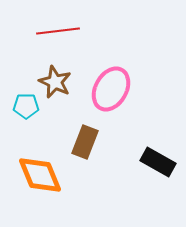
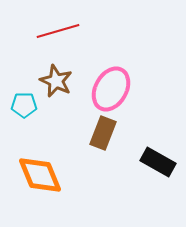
red line: rotated 9 degrees counterclockwise
brown star: moved 1 px right, 1 px up
cyan pentagon: moved 2 px left, 1 px up
brown rectangle: moved 18 px right, 9 px up
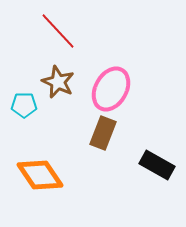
red line: rotated 63 degrees clockwise
brown star: moved 2 px right, 1 px down
black rectangle: moved 1 px left, 3 px down
orange diamond: rotated 12 degrees counterclockwise
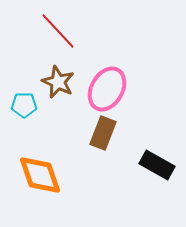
pink ellipse: moved 4 px left
orange diamond: rotated 15 degrees clockwise
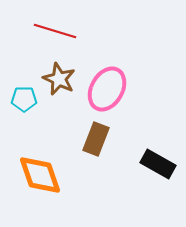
red line: moved 3 px left; rotated 30 degrees counterclockwise
brown star: moved 1 px right, 3 px up
cyan pentagon: moved 6 px up
brown rectangle: moved 7 px left, 6 px down
black rectangle: moved 1 px right, 1 px up
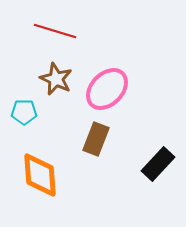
brown star: moved 3 px left
pink ellipse: rotated 15 degrees clockwise
cyan pentagon: moved 13 px down
black rectangle: rotated 76 degrees counterclockwise
orange diamond: rotated 15 degrees clockwise
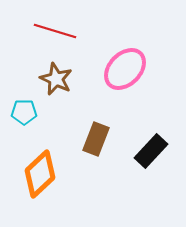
pink ellipse: moved 18 px right, 20 px up
black rectangle: moved 7 px left, 13 px up
orange diamond: moved 1 px up; rotated 51 degrees clockwise
